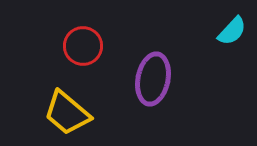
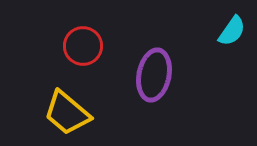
cyan semicircle: rotated 8 degrees counterclockwise
purple ellipse: moved 1 px right, 4 px up
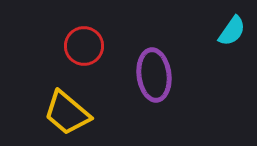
red circle: moved 1 px right
purple ellipse: rotated 18 degrees counterclockwise
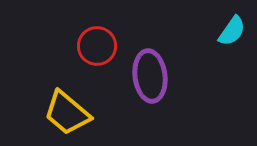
red circle: moved 13 px right
purple ellipse: moved 4 px left, 1 px down
